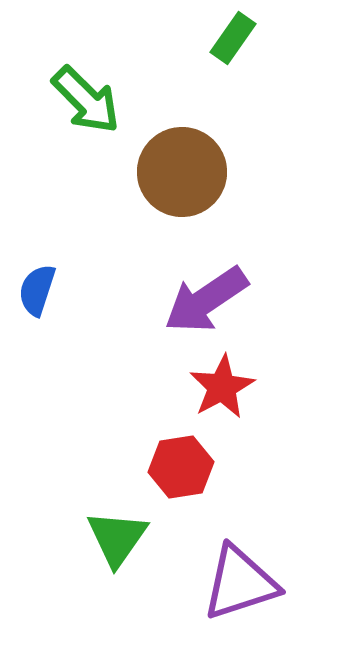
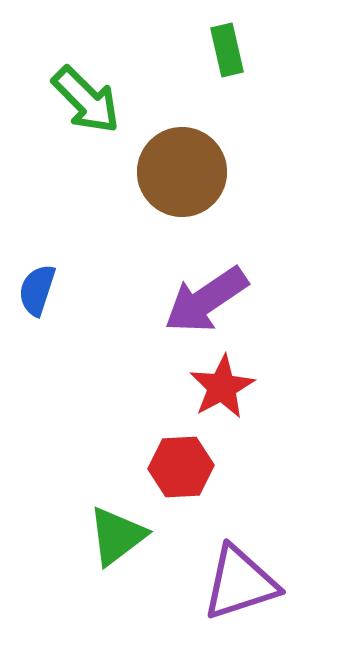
green rectangle: moved 6 px left, 12 px down; rotated 48 degrees counterclockwise
red hexagon: rotated 6 degrees clockwise
green triangle: moved 2 px up; rotated 18 degrees clockwise
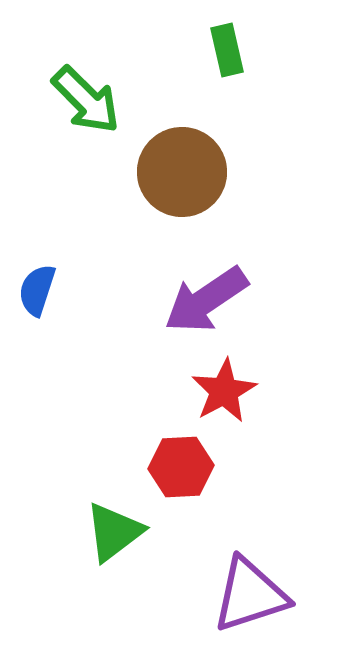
red star: moved 2 px right, 4 px down
green triangle: moved 3 px left, 4 px up
purple triangle: moved 10 px right, 12 px down
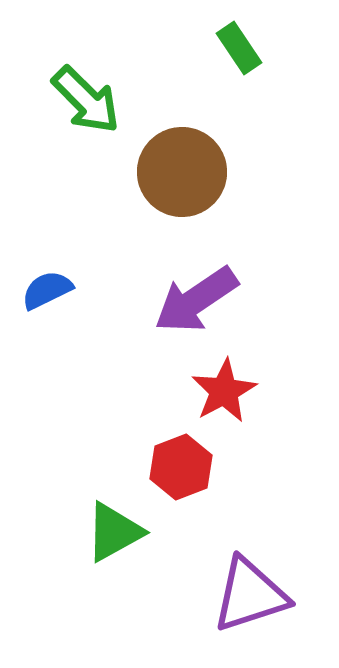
green rectangle: moved 12 px right, 2 px up; rotated 21 degrees counterclockwise
blue semicircle: moved 10 px right; rotated 46 degrees clockwise
purple arrow: moved 10 px left
red hexagon: rotated 18 degrees counterclockwise
green triangle: rotated 8 degrees clockwise
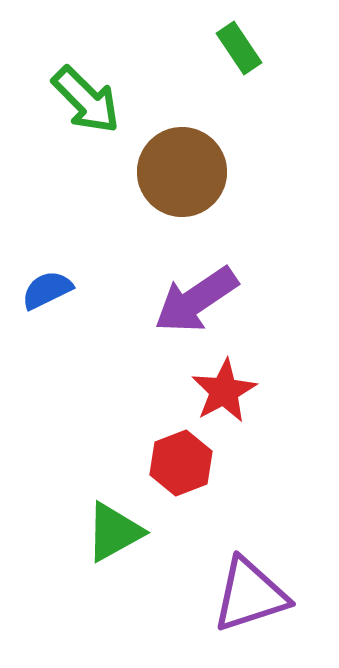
red hexagon: moved 4 px up
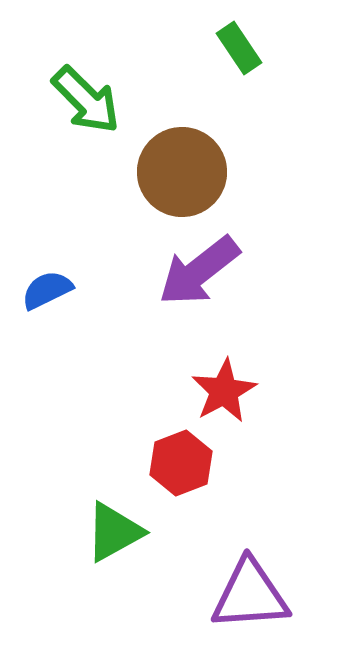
purple arrow: moved 3 px right, 29 px up; rotated 4 degrees counterclockwise
purple triangle: rotated 14 degrees clockwise
